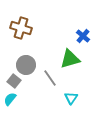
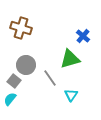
cyan triangle: moved 3 px up
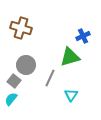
blue cross: rotated 24 degrees clockwise
green triangle: moved 2 px up
gray line: rotated 60 degrees clockwise
cyan semicircle: moved 1 px right
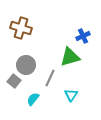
cyan semicircle: moved 22 px right
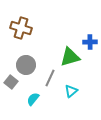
blue cross: moved 7 px right, 6 px down; rotated 24 degrees clockwise
gray square: moved 3 px left, 1 px down
cyan triangle: moved 4 px up; rotated 16 degrees clockwise
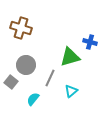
blue cross: rotated 16 degrees clockwise
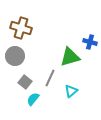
gray circle: moved 11 px left, 9 px up
gray square: moved 14 px right
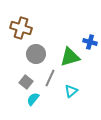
gray circle: moved 21 px right, 2 px up
gray square: moved 1 px right
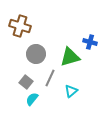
brown cross: moved 1 px left, 2 px up
cyan semicircle: moved 1 px left
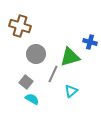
gray line: moved 3 px right, 4 px up
cyan semicircle: rotated 80 degrees clockwise
